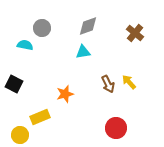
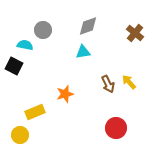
gray circle: moved 1 px right, 2 px down
black square: moved 18 px up
yellow rectangle: moved 5 px left, 5 px up
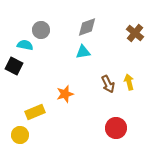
gray diamond: moved 1 px left, 1 px down
gray circle: moved 2 px left
yellow arrow: rotated 28 degrees clockwise
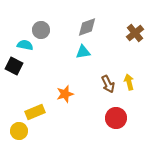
brown cross: rotated 12 degrees clockwise
red circle: moved 10 px up
yellow circle: moved 1 px left, 4 px up
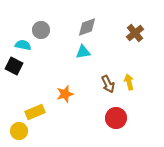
cyan semicircle: moved 2 px left
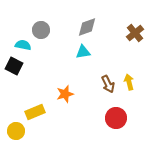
yellow circle: moved 3 px left
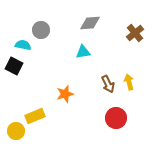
gray diamond: moved 3 px right, 4 px up; rotated 15 degrees clockwise
yellow rectangle: moved 4 px down
